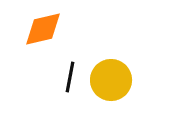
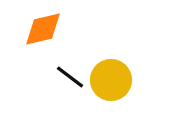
black line: rotated 64 degrees counterclockwise
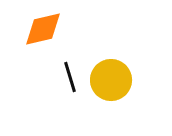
black line: rotated 36 degrees clockwise
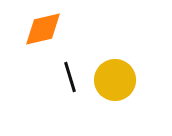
yellow circle: moved 4 px right
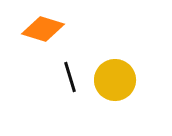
orange diamond: rotated 30 degrees clockwise
